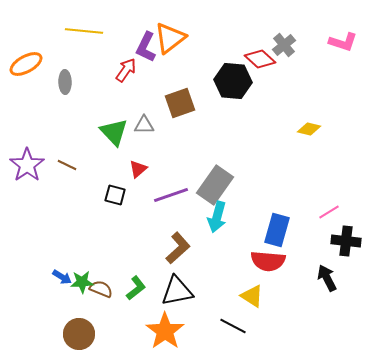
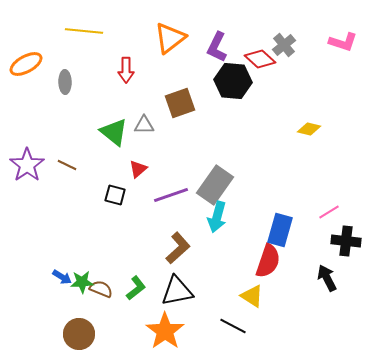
purple L-shape: moved 71 px right
red arrow: rotated 145 degrees clockwise
green triangle: rotated 8 degrees counterclockwise
blue rectangle: moved 3 px right
red semicircle: rotated 76 degrees counterclockwise
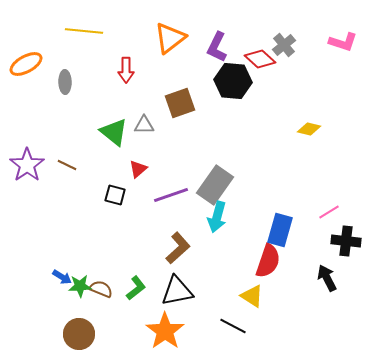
green star: moved 2 px left, 4 px down
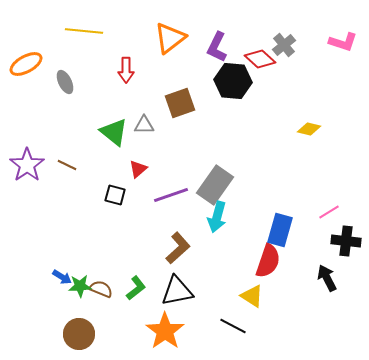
gray ellipse: rotated 25 degrees counterclockwise
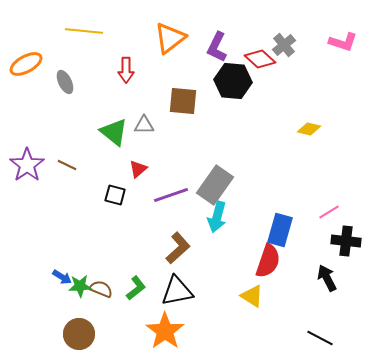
brown square: moved 3 px right, 2 px up; rotated 24 degrees clockwise
black line: moved 87 px right, 12 px down
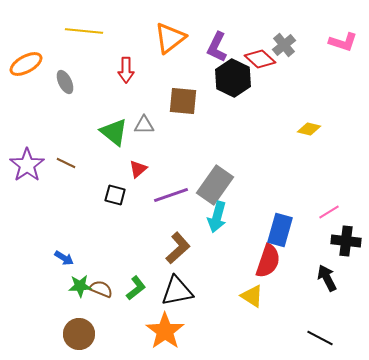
black hexagon: moved 3 px up; rotated 21 degrees clockwise
brown line: moved 1 px left, 2 px up
blue arrow: moved 2 px right, 19 px up
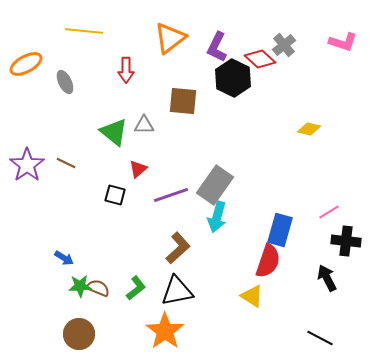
brown semicircle: moved 3 px left, 1 px up
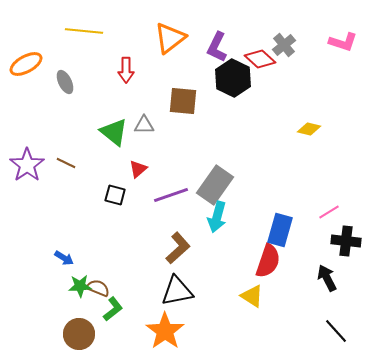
green L-shape: moved 23 px left, 21 px down
black line: moved 16 px right, 7 px up; rotated 20 degrees clockwise
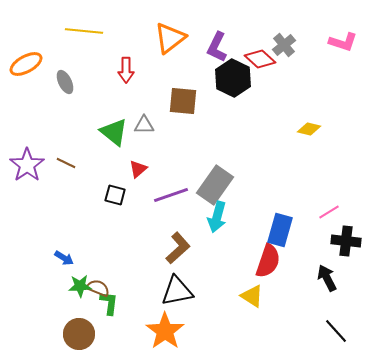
green L-shape: moved 4 px left, 6 px up; rotated 45 degrees counterclockwise
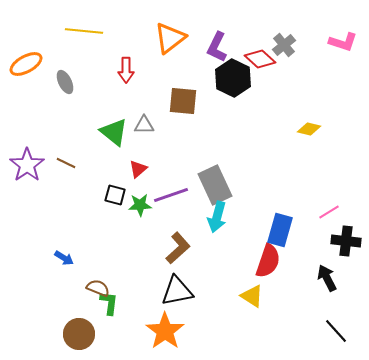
gray rectangle: rotated 60 degrees counterclockwise
green star: moved 60 px right, 81 px up
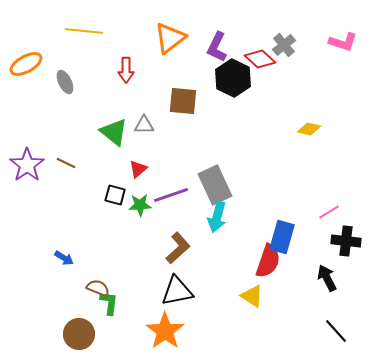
blue rectangle: moved 2 px right, 7 px down
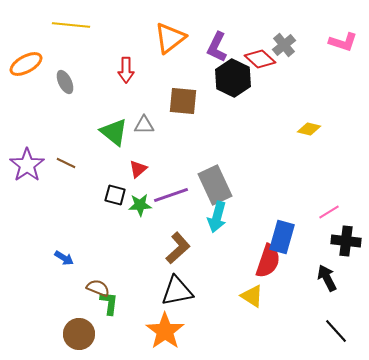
yellow line: moved 13 px left, 6 px up
